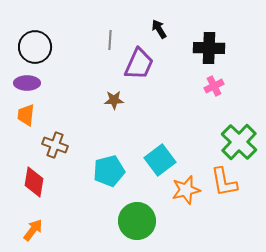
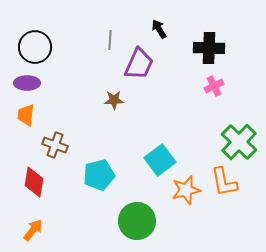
cyan pentagon: moved 10 px left, 4 px down
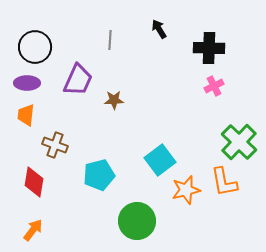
purple trapezoid: moved 61 px left, 16 px down
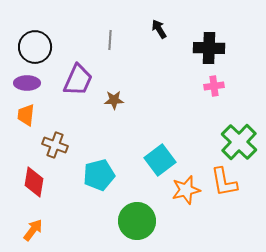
pink cross: rotated 18 degrees clockwise
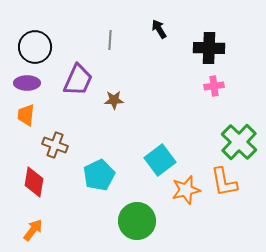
cyan pentagon: rotated 12 degrees counterclockwise
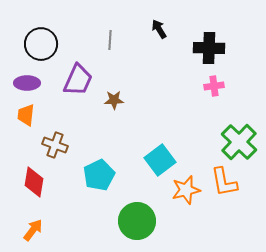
black circle: moved 6 px right, 3 px up
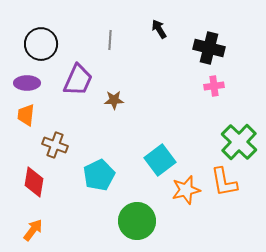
black cross: rotated 12 degrees clockwise
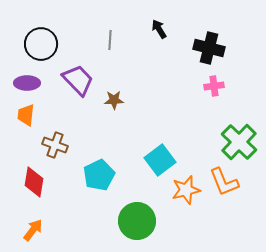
purple trapezoid: rotated 68 degrees counterclockwise
orange L-shape: rotated 12 degrees counterclockwise
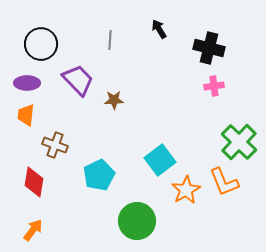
orange star: rotated 16 degrees counterclockwise
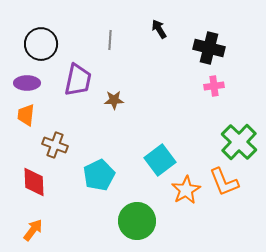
purple trapezoid: rotated 56 degrees clockwise
red diamond: rotated 12 degrees counterclockwise
